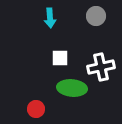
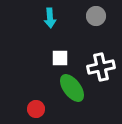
green ellipse: rotated 48 degrees clockwise
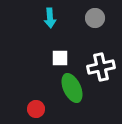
gray circle: moved 1 px left, 2 px down
green ellipse: rotated 12 degrees clockwise
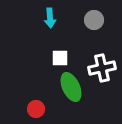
gray circle: moved 1 px left, 2 px down
white cross: moved 1 px right, 1 px down
green ellipse: moved 1 px left, 1 px up
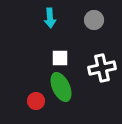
green ellipse: moved 10 px left
red circle: moved 8 px up
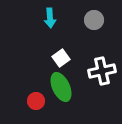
white square: moved 1 px right; rotated 36 degrees counterclockwise
white cross: moved 3 px down
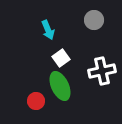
cyan arrow: moved 2 px left, 12 px down; rotated 18 degrees counterclockwise
green ellipse: moved 1 px left, 1 px up
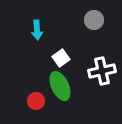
cyan arrow: moved 11 px left; rotated 18 degrees clockwise
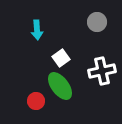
gray circle: moved 3 px right, 2 px down
green ellipse: rotated 12 degrees counterclockwise
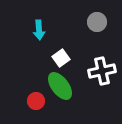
cyan arrow: moved 2 px right
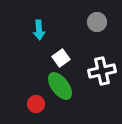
red circle: moved 3 px down
